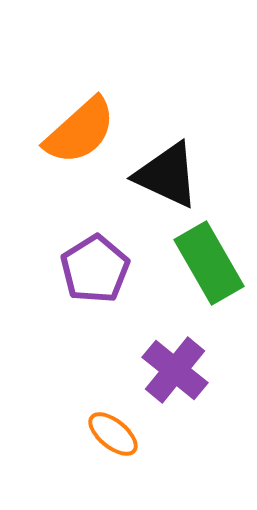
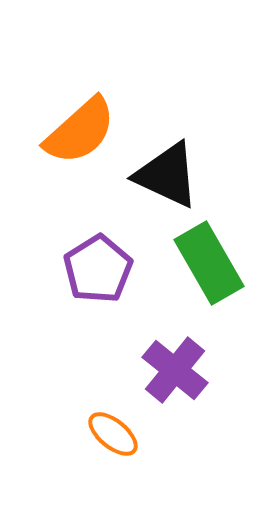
purple pentagon: moved 3 px right
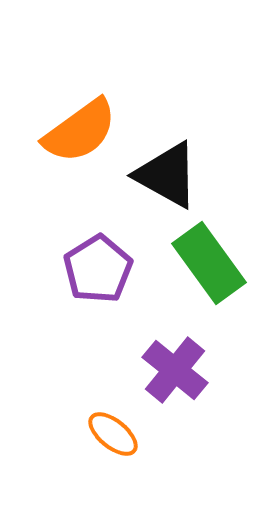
orange semicircle: rotated 6 degrees clockwise
black triangle: rotated 4 degrees clockwise
green rectangle: rotated 6 degrees counterclockwise
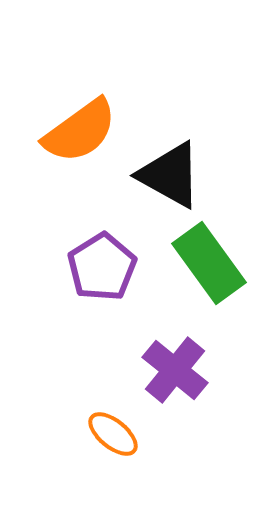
black triangle: moved 3 px right
purple pentagon: moved 4 px right, 2 px up
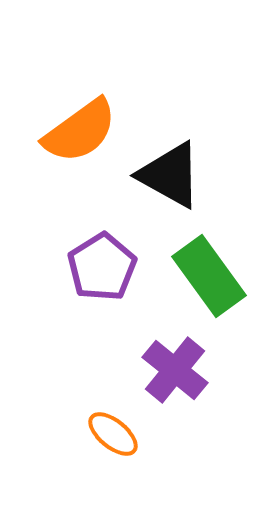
green rectangle: moved 13 px down
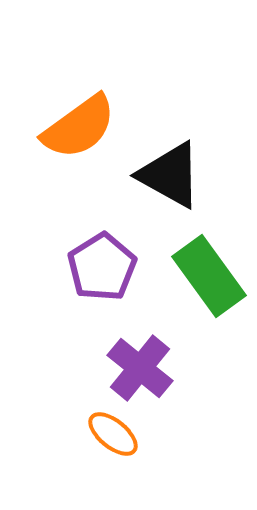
orange semicircle: moved 1 px left, 4 px up
purple cross: moved 35 px left, 2 px up
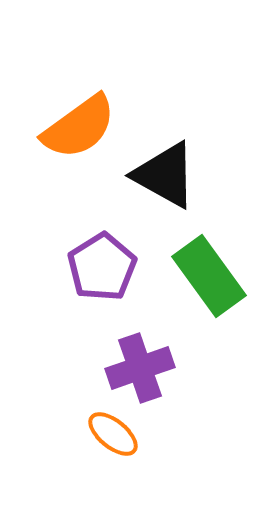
black triangle: moved 5 px left
purple cross: rotated 32 degrees clockwise
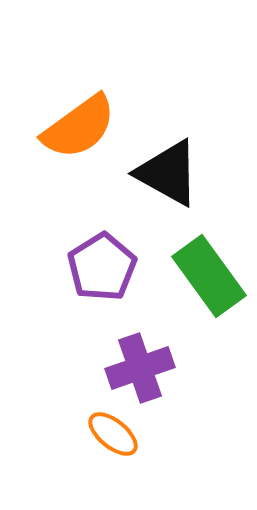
black triangle: moved 3 px right, 2 px up
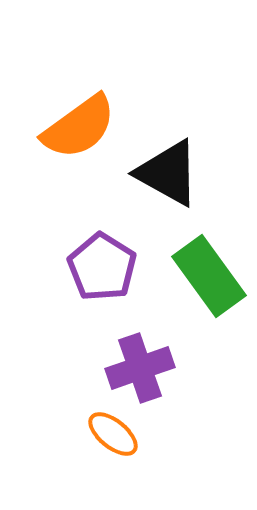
purple pentagon: rotated 8 degrees counterclockwise
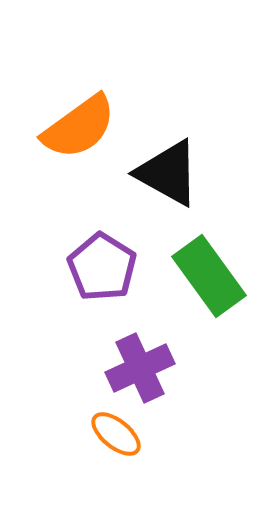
purple cross: rotated 6 degrees counterclockwise
orange ellipse: moved 3 px right
